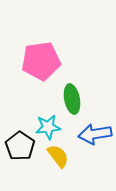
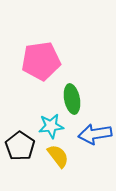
cyan star: moved 3 px right, 1 px up
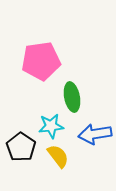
green ellipse: moved 2 px up
black pentagon: moved 1 px right, 1 px down
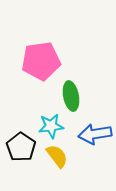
green ellipse: moved 1 px left, 1 px up
yellow semicircle: moved 1 px left
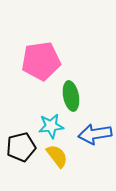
black pentagon: rotated 24 degrees clockwise
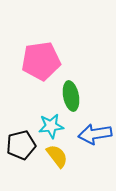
black pentagon: moved 2 px up
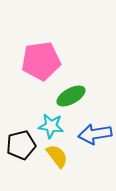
green ellipse: rotated 72 degrees clockwise
cyan star: rotated 15 degrees clockwise
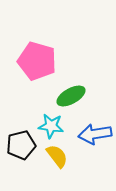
pink pentagon: moved 4 px left; rotated 24 degrees clockwise
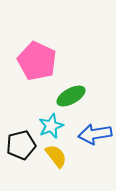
pink pentagon: rotated 9 degrees clockwise
cyan star: rotated 30 degrees counterclockwise
yellow semicircle: moved 1 px left
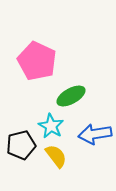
cyan star: rotated 20 degrees counterclockwise
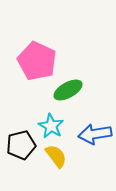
green ellipse: moved 3 px left, 6 px up
